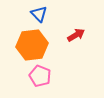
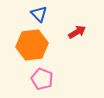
red arrow: moved 1 px right, 3 px up
pink pentagon: moved 2 px right, 3 px down
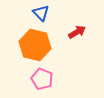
blue triangle: moved 2 px right, 1 px up
orange hexagon: moved 3 px right; rotated 20 degrees clockwise
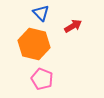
red arrow: moved 4 px left, 6 px up
orange hexagon: moved 1 px left, 1 px up
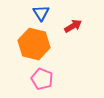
blue triangle: rotated 12 degrees clockwise
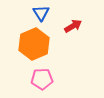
orange hexagon: rotated 24 degrees clockwise
pink pentagon: rotated 25 degrees counterclockwise
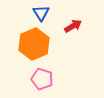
pink pentagon: rotated 20 degrees clockwise
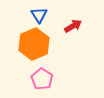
blue triangle: moved 2 px left, 2 px down
pink pentagon: rotated 15 degrees clockwise
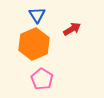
blue triangle: moved 2 px left
red arrow: moved 1 px left, 3 px down
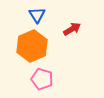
orange hexagon: moved 2 px left, 2 px down
pink pentagon: rotated 15 degrees counterclockwise
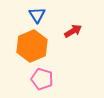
red arrow: moved 1 px right, 2 px down
